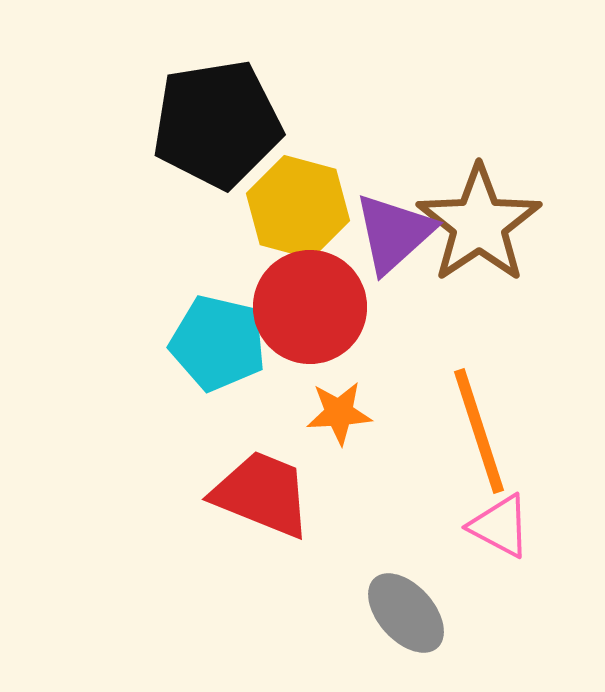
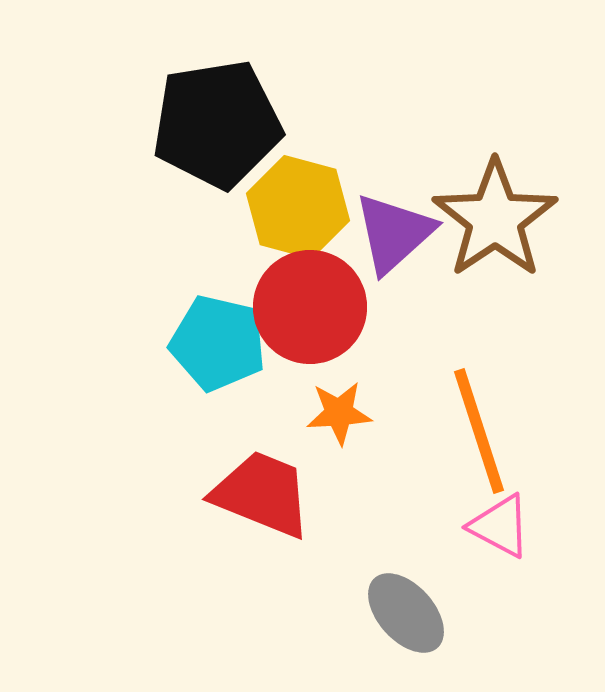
brown star: moved 16 px right, 5 px up
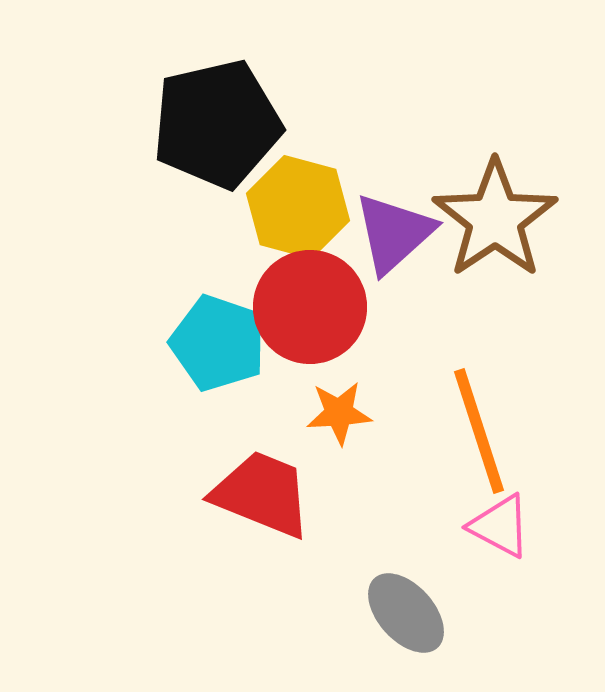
black pentagon: rotated 4 degrees counterclockwise
cyan pentagon: rotated 6 degrees clockwise
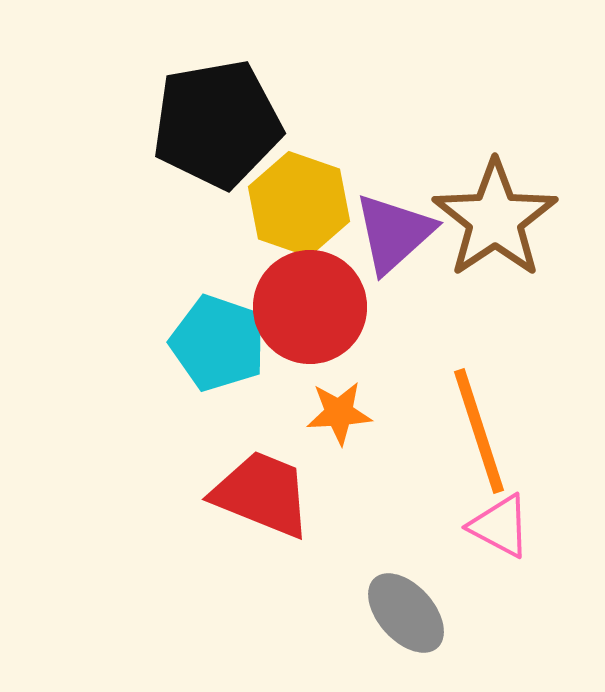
black pentagon: rotated 3 degrees clockwise
yellow hexagon: moved 1 px right, 3 px up; rotated 4 degrees clockwise
